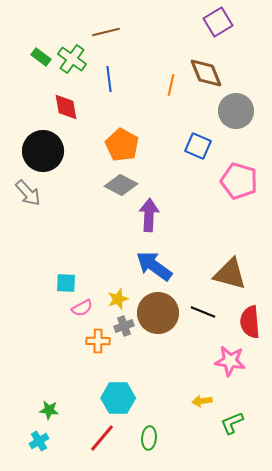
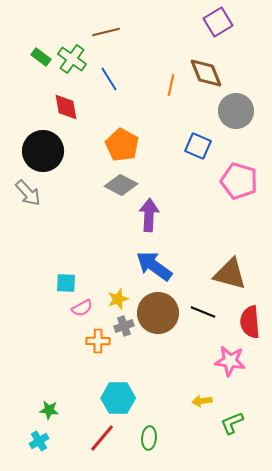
blue line: rotated 25 degrees counterclockwise
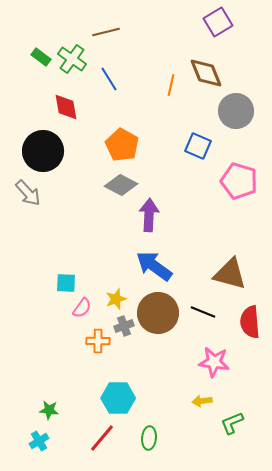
yellow star: moved 2 px left
pink semicircle: rotated 25 degrees counterclockwise
pink star: moved 16 px left, 1 px down
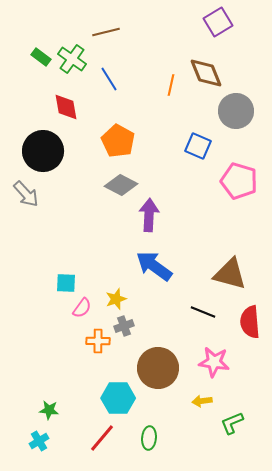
orange pentagon: moved 4 px left, 4 px up
gray arrow: moved 2 px left, 1 px down
brown circle: moved 55 px down
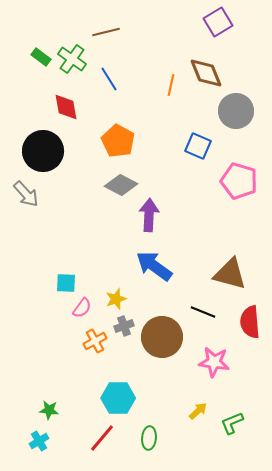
orange cross: moved 3 px left; rotated 30 degrees counterclockwise
brown circle: moved 4 px right, 31 px up
yellow arrow: moved 4 px left, 10 px down; rotated 144 degrees clockwise
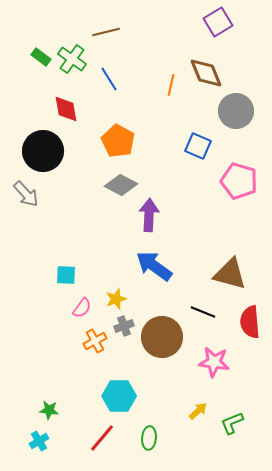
red diamond: moved 2 px down
cyan square: moved 8 px up
cyan hexagon: moved 1 px right, 2 px up
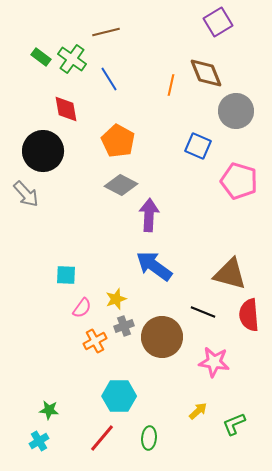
red semicircle: moved 1 px left, 7 px up
green L-shape: moved 2 px right, 1 px down
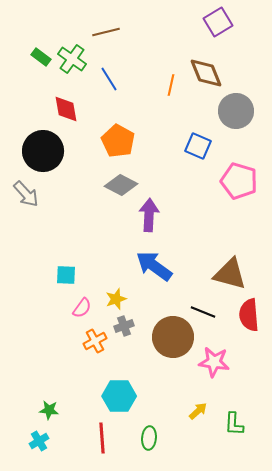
brown circle: moved 11 px right
green L-shape: rotated 65 degrees counterclockwise
red line: rotated 44 degrees counterclockwise
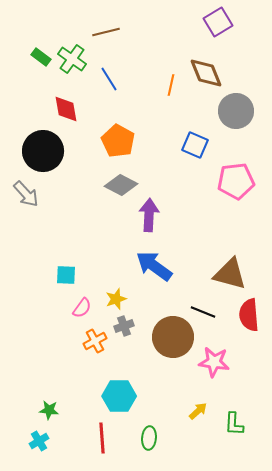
blue square: moved 3 px left, 1 px up
pink pentagon: moved 3 px left; rotated 24 degrees counterclockwise
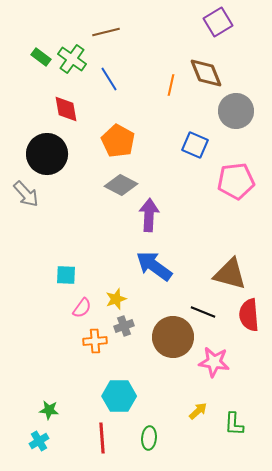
black circle: moved 4 px right, 3 px down
orange cross: rotated 25 degrees clockwise
